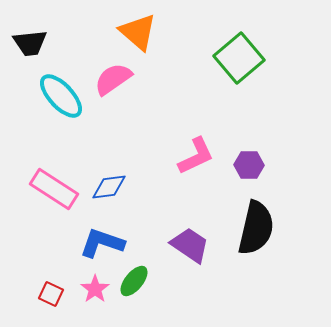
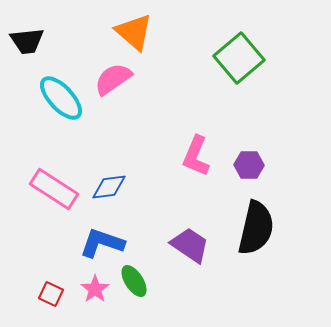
orange triangle: moved 4 px left
black trapezoid: moved 3 px left, 2 px up
cyan ellipse: moved 2 px down
pink L-shape: rotated 138 degrees clockwise
green ellipse: rotated 72 degrees counterclockwise
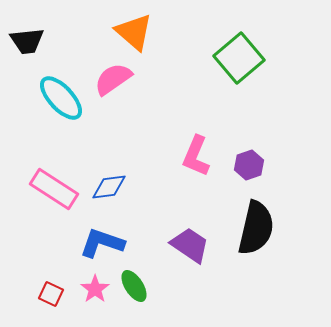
purple hexagon: rotated 20 degrees counterclockwise
green ellipse: moved 5 px down
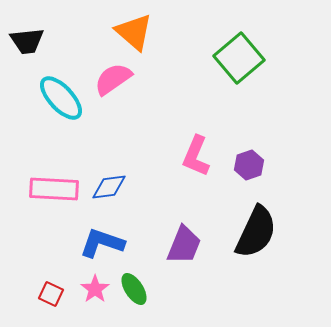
pink rectangle: rotated 30 degrees counterclockwise
black semicircle: moved 4 px down; rotated 12 degrees clockwise
purple trapezoid: moved 6 px left; rotated 78 degrees clockwise
green ellipse: moved 3 px down
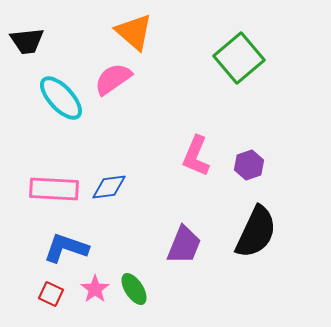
blue L-shape: moved 36 px left, 5 px down
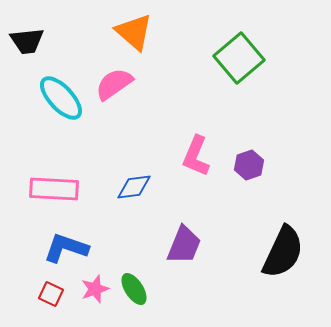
pink semicircle: moved 1 px right, 5 px down
blue diamond: moved 25 px right
black semicircle: moved 27 px right, 20 px down
pink star: rotated 16 degrees clockwise
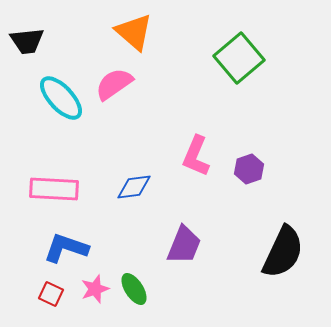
purple hexagon: moved 4 px down
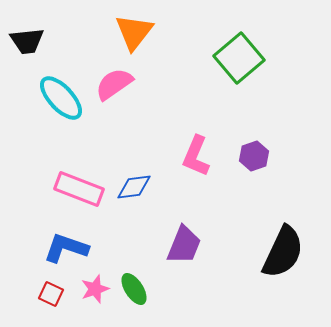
orange triangle: rotated 27 degrees clockwise
purple hexagon: moved 5 px right, 13 px up
pink rectangle: moved 25 px right; rotated 18 degrees clockwise
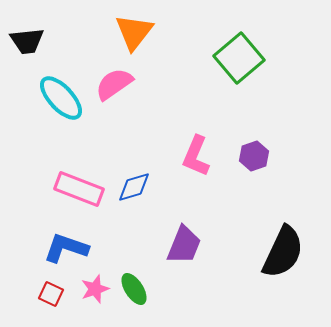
blue diamond: rotated 9 degrees counterclockwise
